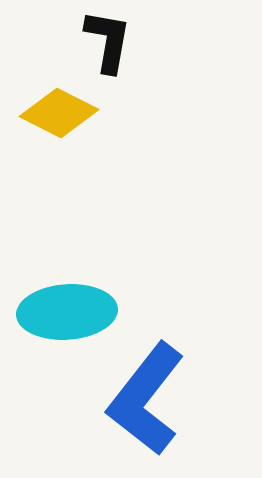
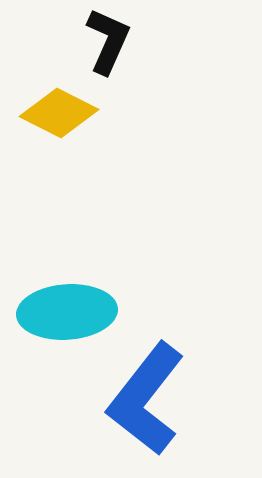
black L-shape: rotated 14 degrees clockwise
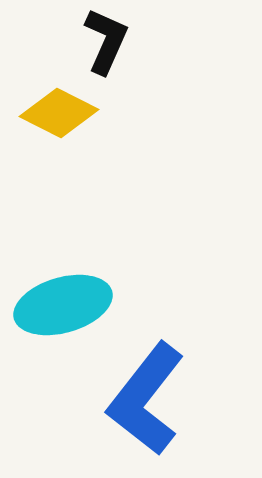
black L-shape: moved 2 px left
cyan ellipse: moved 4 px left, 7 px up; rotated 12 degrees counterclockwise
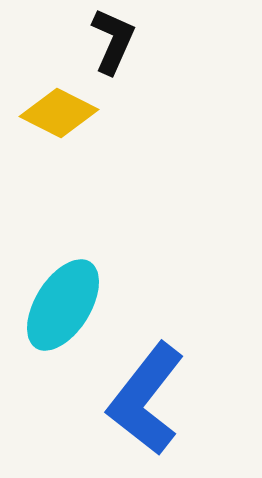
black L-shape: moved 7 px right
cyan ellipse: rotated 42 degrees counterclockwise
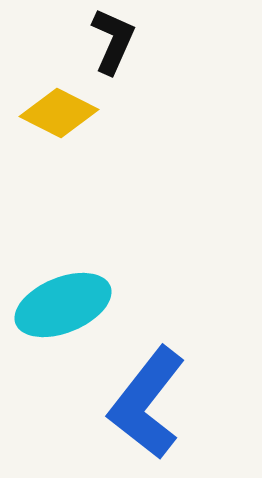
cyan ellipse: rotated 36 degrees clockwise
blue L-shape: moved 1 px right, 4 px down
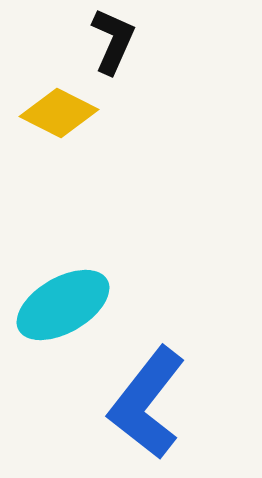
cyan ellipse: rotated 8 degrees counterclockwise
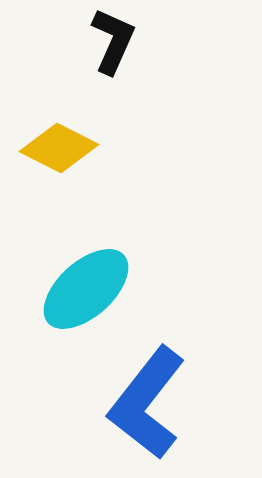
yellow diamond: moved 35 px down
cyan ellipse: moved 23 px right, 16 px up; rotated 12 degrees counterclockwise
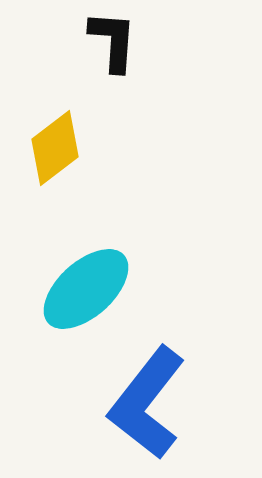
black L-shape: rotated 20 degrees counterclockwise
yellow diamond: moved 4 px left; rotated 64 degrees counterclockwise
